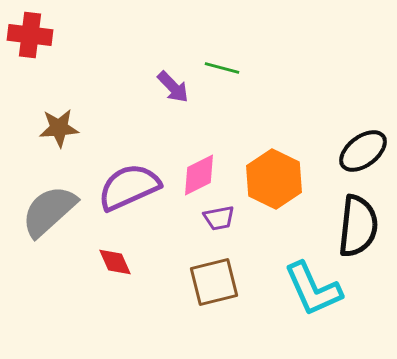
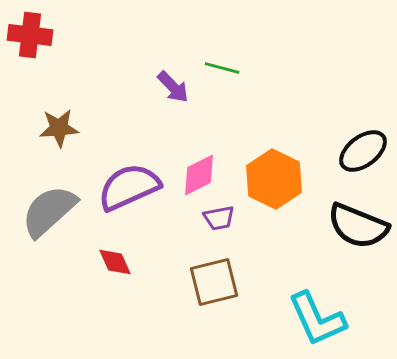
black semicircle: rotated 106 degrees clockwise
cyan L-shape: moved 4 px right, 30 px down
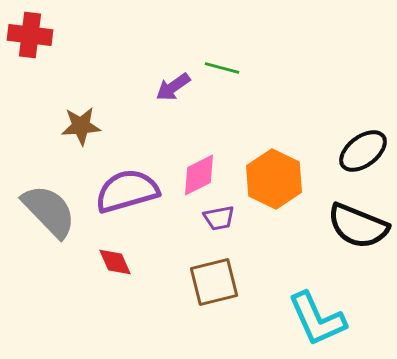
purple arrow: rotated 99 degrees clockwise
brown star: moved 22 px right, 2 px up
purple semicircle: moved 2 px left, 4 px down; rotated 8 degrees clockwise
gray semicircle: rotated 88 degrees clockwise
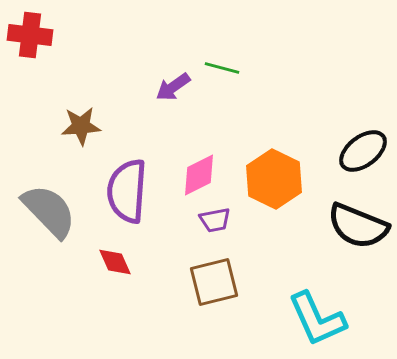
purple semicircle: rotated 70 degrees counterclockwise
purple trapezoid: moved 4 px left, 2 px down
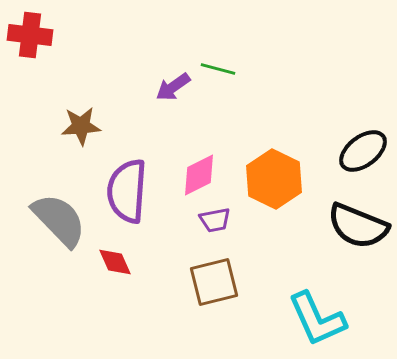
green line: moved 4 px left, 1 px down
gray semicircle: moved 10 px right, 9 px down
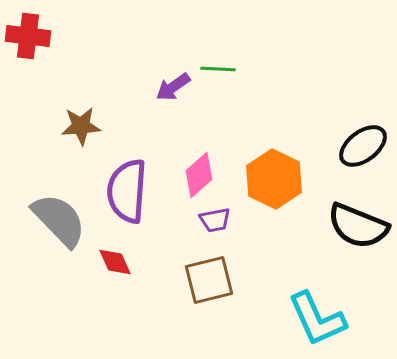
red cross: moved 2 px left, 1 px down
green line: rotated 12 degrees counterclockwise
black ellipse: moved 5 px up
pink diamond: rotated 15 degrees counterclockwise
brown square: moved 5 px left, 2 px up
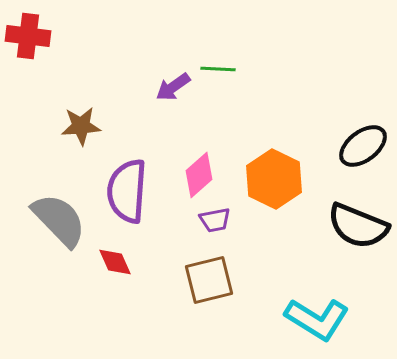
cyan L-shape: rotated 34 degrees counterclockwise
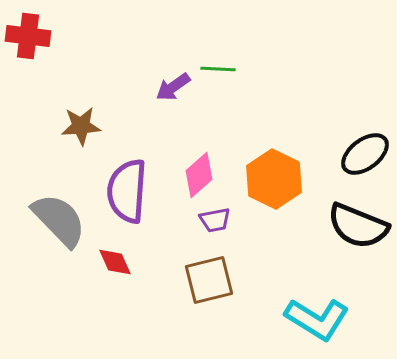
black ellipse: moved 2 px right, 8 px down
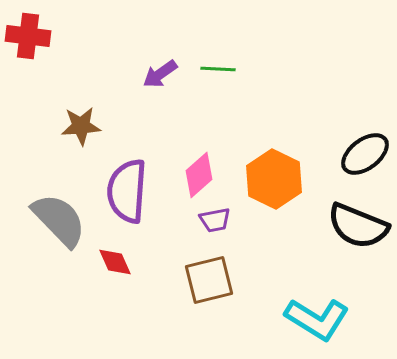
purple arrow: moved 13 px left, 13 px up
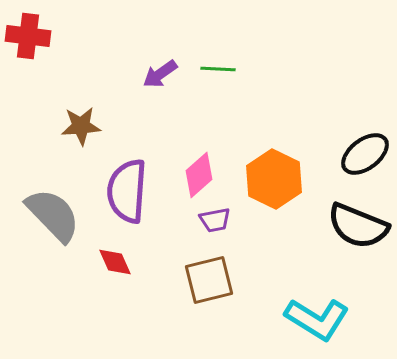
gray semicircle: moved 6 px left, 5 px up
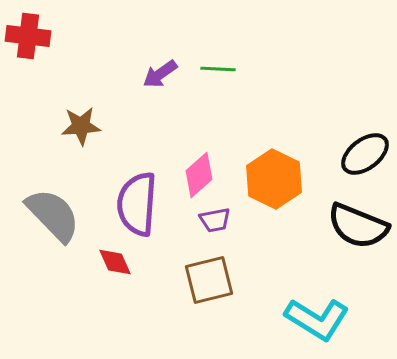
purple semicircle: moved 10 px right, 13 px down
